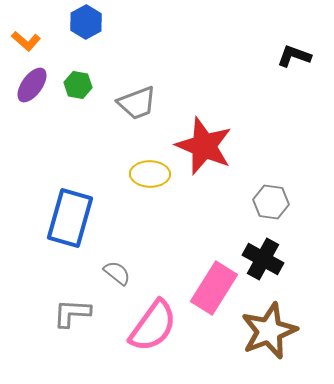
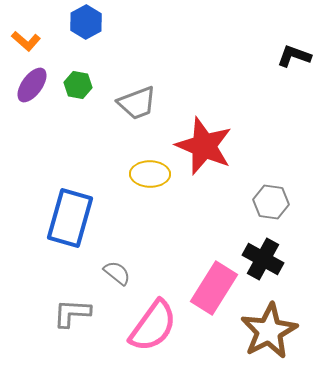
brown star: rotated 6 degrees counterclockwise
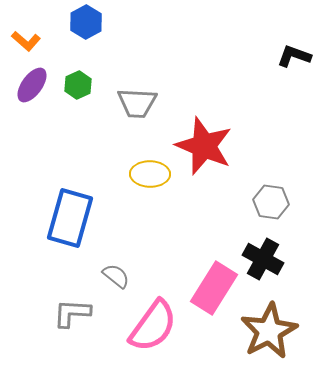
green hexagon: rotated 24 degrees clockwise
gray trapezoid: rotated 24 degrees clockwise
gray semicircle: moved 1 px left, 3 px down
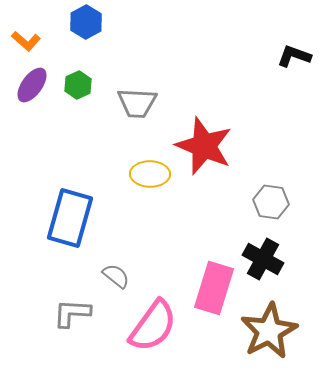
pink rectangle: rotated 15 degrees counterclockwise
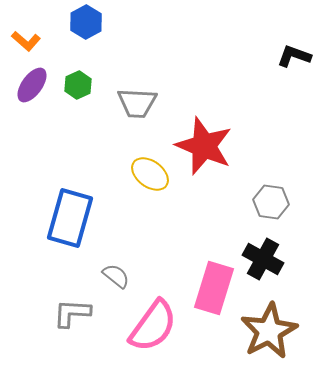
yellow ellipse: rotated 36 degrees clockwise
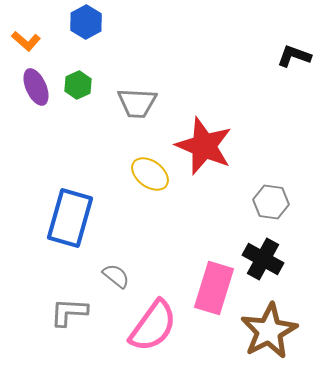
purple ellipse: moved 4 px right, 2 px down; rotated 60 degrees counterclockwise
gray L-shape: moved 3 px left, 1 px up
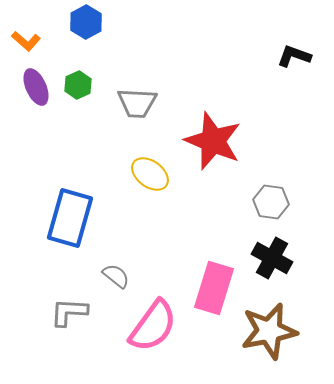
red star: moved 9 px right, 5 px up
black cross: moved 9 px right, 1 px up
brown star: rotated 16 degrees clockwise
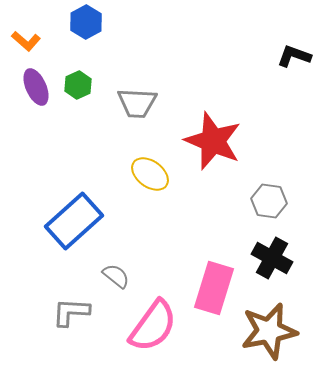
gray hexagon: moved 2 px left, 1 px up
blue rectangle: moved 4 px right, 3 px down; rotated 32 degrees clockwise
gray L-shape: moved 2 px right
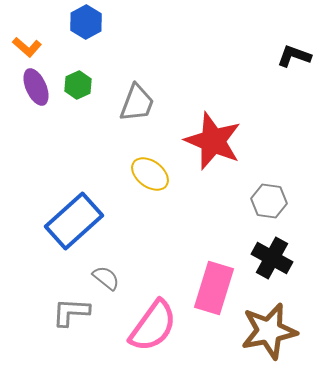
orange L-shape: moved 1 px right, 6 px down
gray trapezoid: rotated 72 degrees counterclockwise
gray semicircle: moved 10 px left, 2 px down
